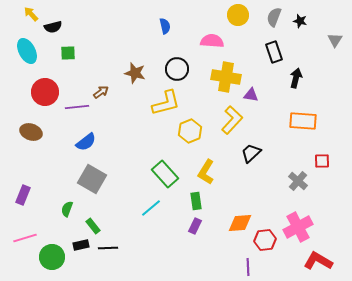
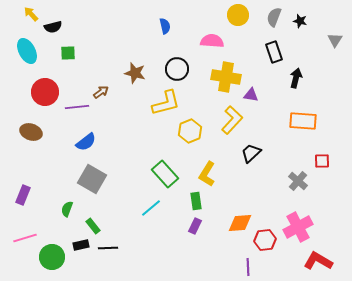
yellow L-shape at (206, 172): moved 1 px right, 2 px down
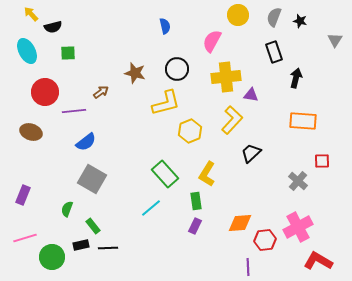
pink semicircle at (212, 41): rotated 65 degrees counterclockwise
yellow cross at (226, 77): rotated 16 degrees counterclockwise
purple line at (77, 107): moved 3 px left, 4 px down
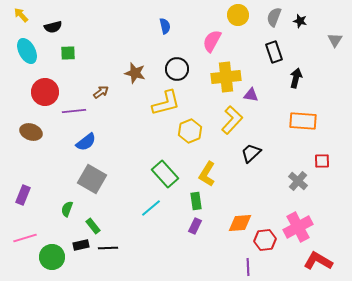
yellow arrow at (31, 14): moved 10 px left, 1 px down
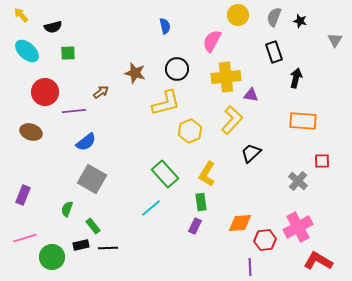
cyan ellipse at (27, 51): rotated 20 degrees counterclockwise
green rectangle at (196, 201): moved 5 px right, 1 px down
purple line at (248, 267): moved 2 px right
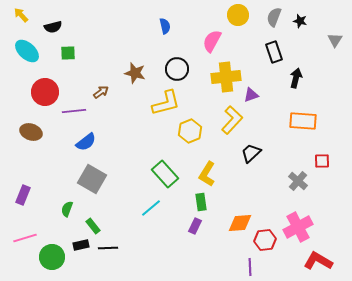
purple triangle at (251, 95): rotated 28 degrees counterclockwise
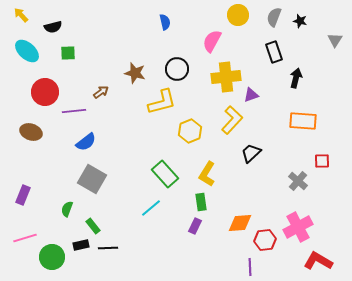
blue semicircle at (165, 26): moved 4 px up
yellow L-shape at (166, 103): moved 4 px left, 1 px up
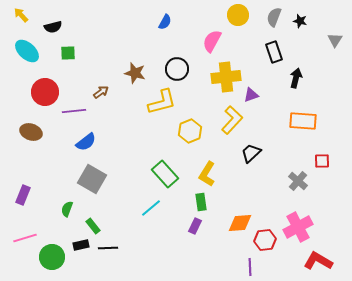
blue semicircle at (165, 22): rotated 42 degrees clockwise
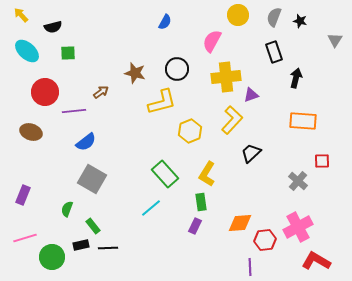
red L-shape at (318, 261): moved 2 px left
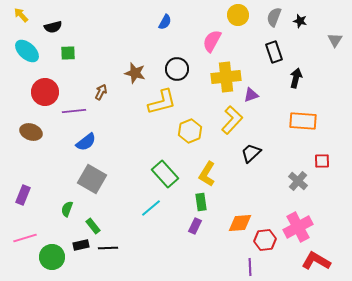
brown arrow at (101, 92): rotated 28 degrees counterclockwise
